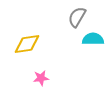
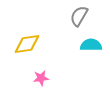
gray semicircle: moved 2 px right, 1 px up
cyan semicircle: moved 2 px left, 6 px down
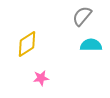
gray semicircle: moved 3 px right; rotated 10 degrees clockwise
yellow diamond: rotated 24 degrees counterclockwise
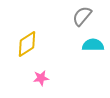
cyan semicircle: moved 2 px right
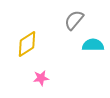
gray semicircle: moved 8 px left, 4 px down
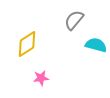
cyan semicircle: moved 3 px right; rotated 15 degrees clockwise
